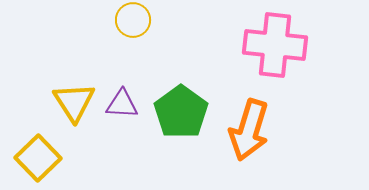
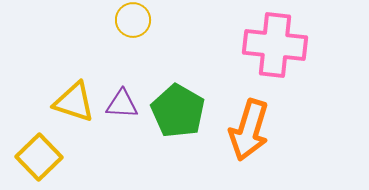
yellow triangle: rotated 39 degrees counterclockwise
green pentagon: moved 3 px left, 1 px up; rotated 6 degrees counterclockwise
yellow square: moved 1 px right, 1 px up
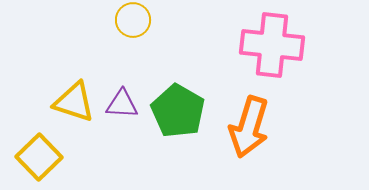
pink cross: moved 3 px left
orange arrow: moved 3 px up
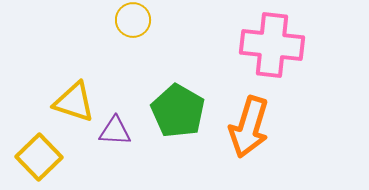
purple triangle: moved 7 px left, 27 px down
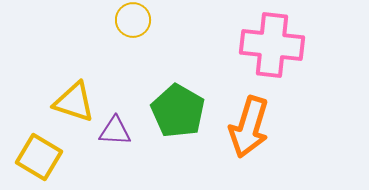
yellow square: rotated 15 degrees counterclockwise
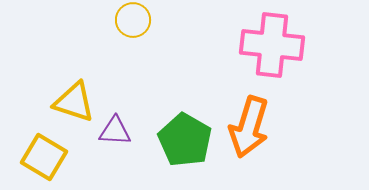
green pentagon: moved 7 px right, 29 px down
yellow square: moved 5 px right
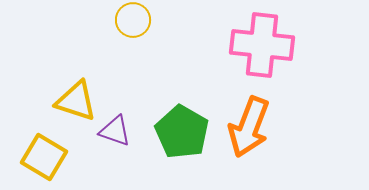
pink cross: moved 10 px left
yellow triangle: moved 2 px right, 1 px up
orange arrow: rotated 4 degrees clockwise
purple triangle: rotated 16 degrees clockwise
green pentagon: moved 3 px left, 8 px up
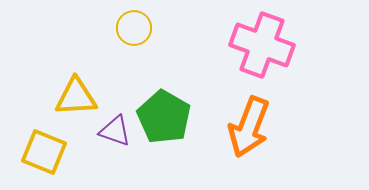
yellow circle: moved 1 px right, 8 px down
pink cross: rotated 14 degrees clockwise
yellow triangle: moved 4 px up; rotated 21 degrees counterclockwise
green pentagon: moved 18 px left, 15 px up
yellow square: moved 5 px up; rotated 9 degrees counterclockwise
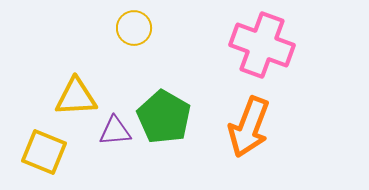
purple triangle: rotated 24 degrees counterclockwise
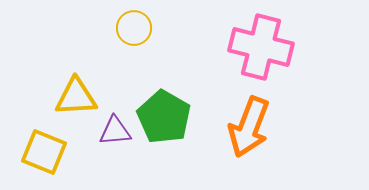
pink cross: moved 1 px left, 2 px down; rotated 6 degrees counterclockwise
